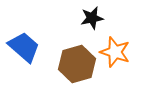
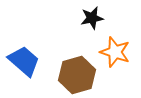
blue trapezoid: moved 14 px down
brown hexagon: moved 11 px down
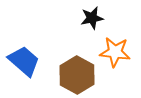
orange star: rotated 12 degrees counterclockwise
brown hexagon: rotated 15 degrees counterclockwise
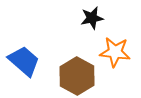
brown hexagon: moved 1 px down
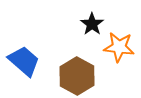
black star: moved 6 px down; rotated 25 degrees counterclockwise
orange star: moved 4 px right, 5 px up
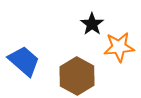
orange star: rotated 12 degrees counterclockwise
